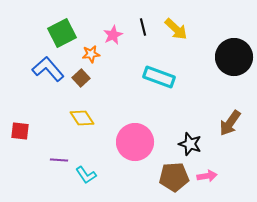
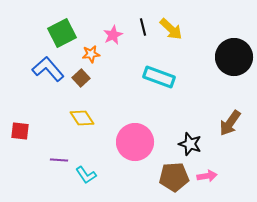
yellow arrow: moved 5 px left
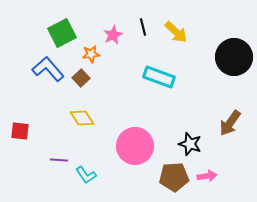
yellow arrow: moved 5 px right, 3 px down
pink circle: moved 4 px down
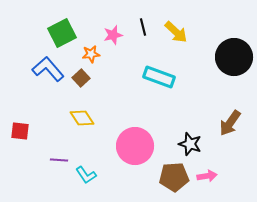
pink star: rotated 12 degrees clockwise
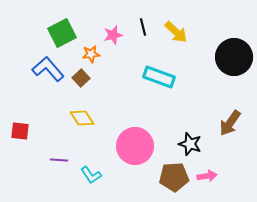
cyan L-shape: moved 5 px right
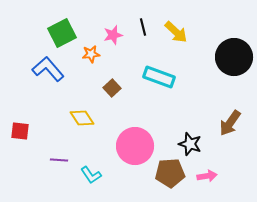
brown square: moved 31 px right, 10 px down
brown pentagon: moved 4 px left, 4 px up
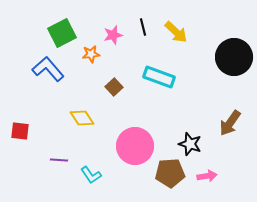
brown square: moved 2 px right, 1 px up
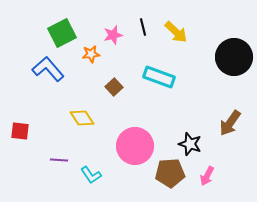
pink arrow: rotated 126 degrees clockwise
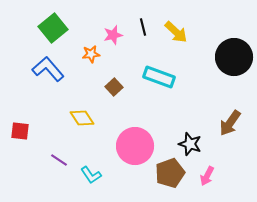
green square: moved 9 px left, 5 px up; rotated 12 degrees counterclockwise
purple line: rotated 30 degrees clockwise
brown pentagon: rotated 16 degrees counterclockwise
